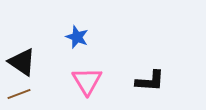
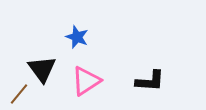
black triangle: moved 20 px right, 7 px down; rotated 20 degrees clockwise
pink triangle: moved 1 px left; rotated 28 degrees clockwise
brown line: rotated 30 degrees counterclockwise
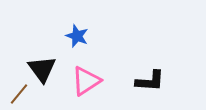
blue star: moved 1 px up
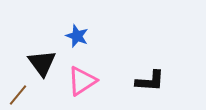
black triangle: moved 6 px up
pink triangle: moved 4 px left
brown line: moved 1 px left, 1 px down
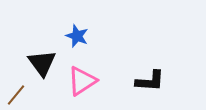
brown line: moved 2 px left
